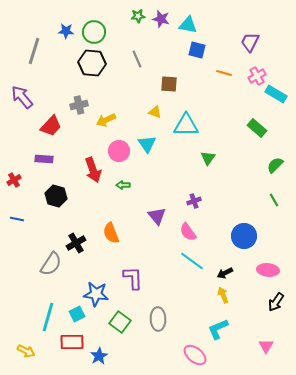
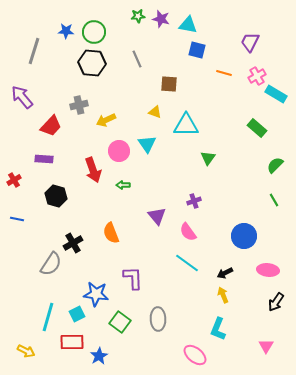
black cross at (76, 243): moved 3 px left
cyan line at (192, 261): moved 5 px left, 2 px down
cyan L-shape at (218, 329): rotated 45 degrees counterclockwise
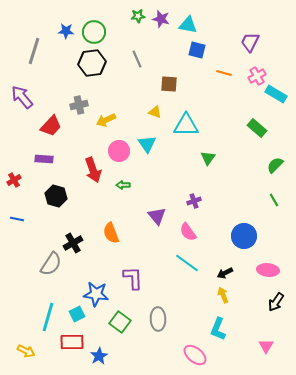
black hexagon at (92, 63): rotated 12 degrees counterclockwise
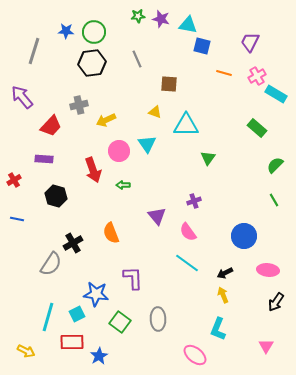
blue square at (197, 50): moved 5 px right, 4 px up
